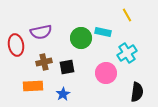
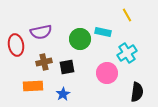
green circle: moved 1 px left, 1 px down
pink circle: moved 1 px right
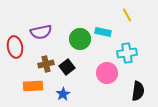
red ellipse: moved 1 px left, 2 px down
cyan cross: rotated 24 degrees clockwise
brown cross: moved 2 px right, 2 px down
black square: rotated 28 degrees counterclockwise
black semicircle: moved 1 px right, 1 px up
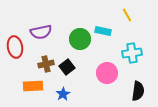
cyan rectangle: moved 1 px up
cyan cross: moved 5 px right
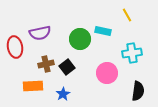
purple semicircle: moved 1 px left, 1 px down
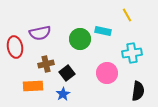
black square: moved 6 px down
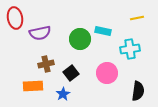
yellow line: moved 10 px right, 3 px down; rotated 72 degrees counterclockwise
red ellipse: moved 29 px up
cyan cross: moved 2 px left, 4 px up
black square: moved 4 px right
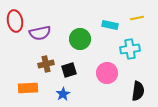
red ellipse: moved 3 px down
cyan rectangle: moved 7 px right, 6 px up
black square: moved 2 px left, 3 px up; rotated 21 degrees clockwise
orange rectangle: moved 5 px left, 2 px down
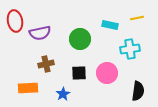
black square: moved 10 px right, 3 px down; rotated 14 degrees clockwise
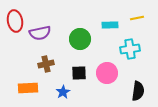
cyan rectangle: rotated 14 degrees counterclockwise
blue star: moved 2 px up
